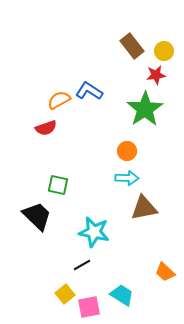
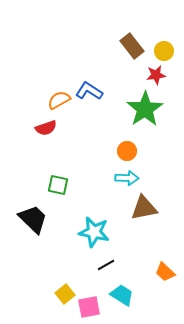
black trapezoid: moved 4 px left, 3 px down
black line: moved 24 px right
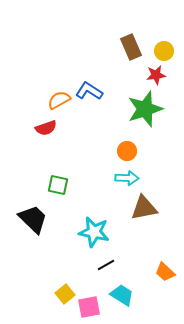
brown rectangle: moved 1 px left, 1 px down; rotated 15 degrees clockwise
green star: rotated 15 degrees clockwise
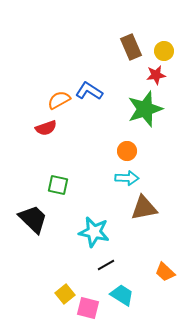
pink square: moved 1 px left, 1 px down; rotated 25 degrees clockwise
